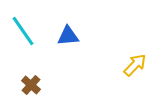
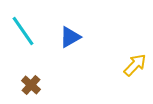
blue triangle: moved 2 px right, 1 px down; rotated 25 degrees counterclockwise
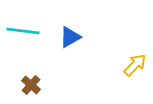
cyan line: rotated 48 degrees counterclockwise
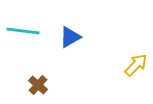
yellow arrow: moved 1 px right
brown cross: moved 7 px right
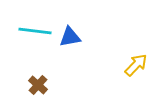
cyan line: moved 12 px right
blue triangle: rotated 20 degrees clockwise
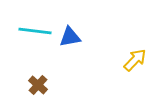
yellow arrow: moved 1 px left, 5 px up
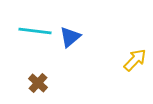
blue triangle: rotated 30 degrees counterclockwise
brown cross: moved 2 px up
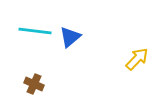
yellow arrow: moved 2 px right, 1 px up
brown cross: moved 4 px left, 1 px down; rotated 18 degrees counterclockwise
